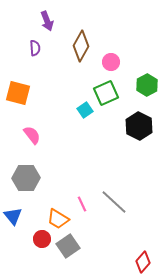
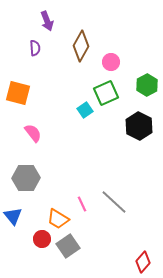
pink semicircle: moved 1 px right, 2 px up
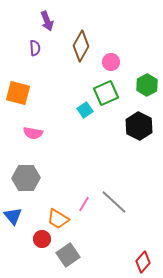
pink semicircle: rotated 138 degrees clockwise
pink line: moved 2 px right; rotated 56 degrees clockwise
gray square: moved 9 px down
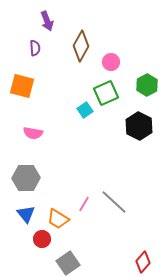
orange square: moved 4 px right, 7 px up
blue triangle: moved 13 px right, 2 px up
gray square: moved 8 px down
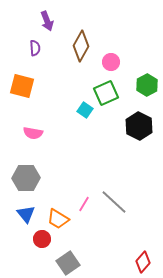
cyan square: rotated 21 degrees counterclockwise
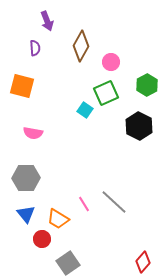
pink line: rotated 63 degrees counterclockwise
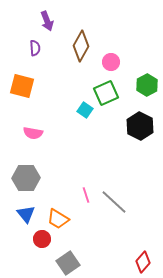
black hexagon: moved 1 px right
pink line: moved 2 px right, 9 px up; rotated 14 degrees clockwise
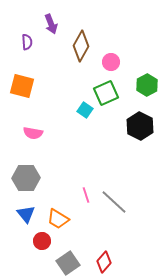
purple arrow: moved 4 px right, 3 px down
purple semicircle: moved 8 px left, 6 px up
red circle: moved 2 px down
red diamond: moved 39 px left
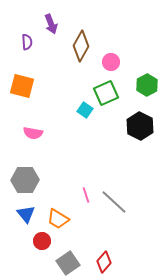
gray hexagon: moved 1 px left, 2 px down
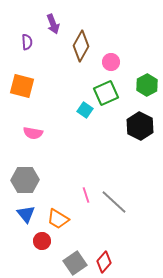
purple arrow: moved 2 px right
gray square: moved 7 px right
